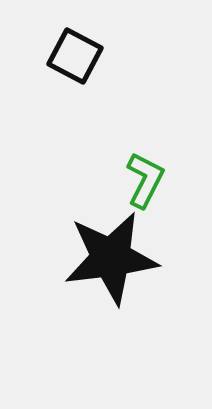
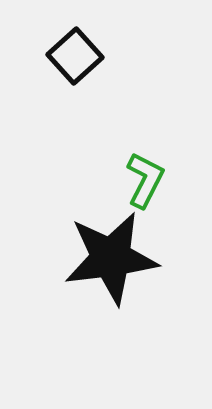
black square: rotated 20 degrees clockwise
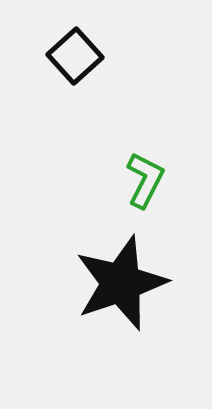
black star: moved 10 px right, 25 px down; rotated 12 degrees counterclockwise
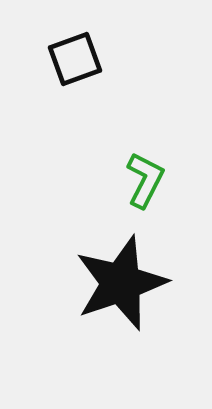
black square: moved 3 px down; rotated 22 degrees clockwise
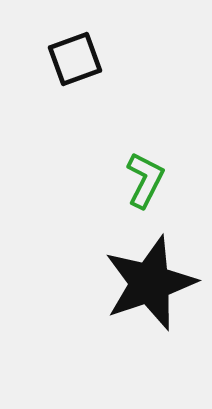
black star: moved 29 px right
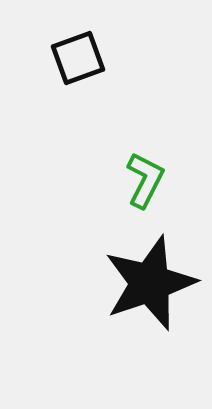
black square: moved 3 px right, 1 px up
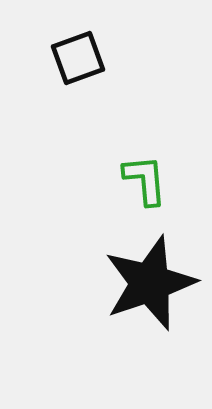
green L-shape: rotated 32 degrees counterclockwise
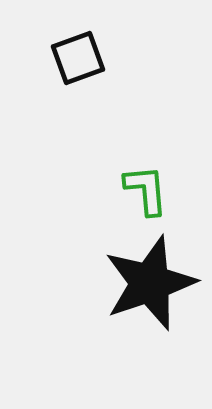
green L-shape: moved 1 px right, 10 px down
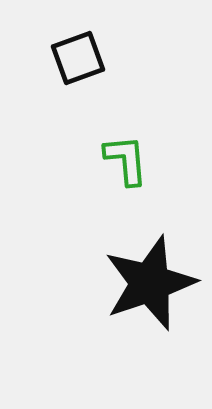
green L-shape: moved 20 px left, 30 px up
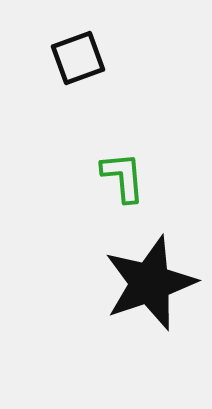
green L-shape: moved 3 px left, 17 px down
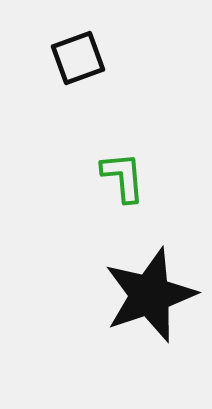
black star: moved 12 px down
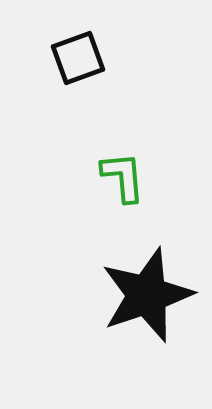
black star: moved 3 px left
